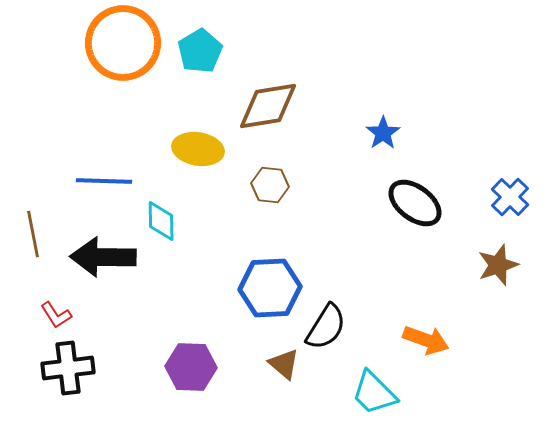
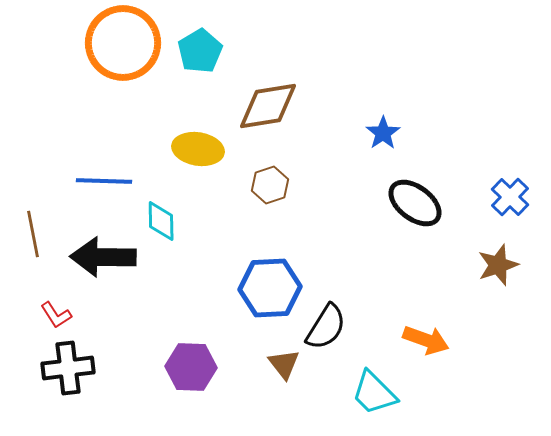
brown hexagon: rotated 24 degrees counterclockwise
brown triangle: rotated 12 degrees clockwise
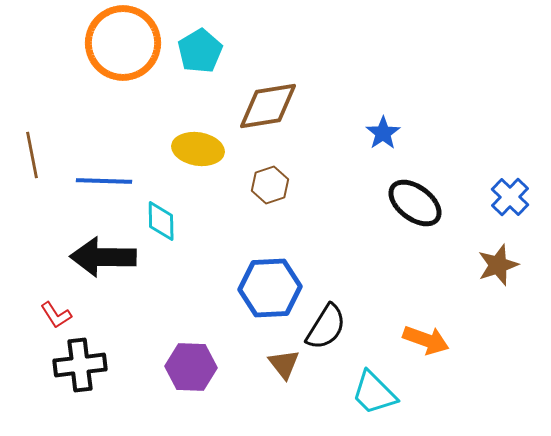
brown line: moved 1 px left, 79 px up
black cross: moved 12 px right, 3 px up
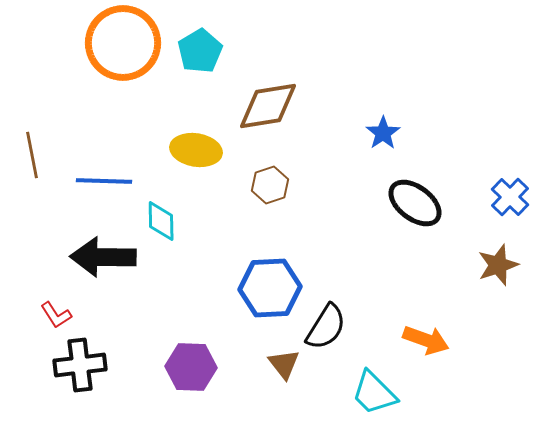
yellow ellipse: moved 2 px left, 1 px down
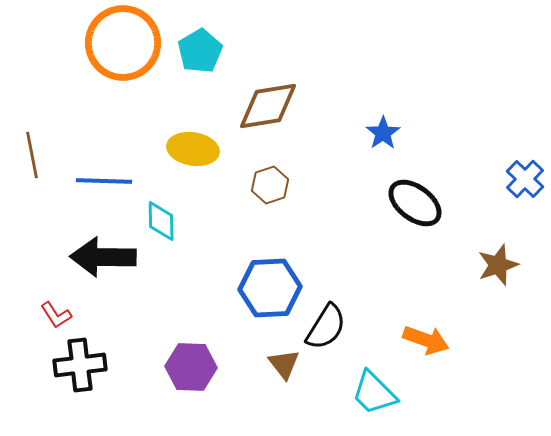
yellow ellipse: moved 3 px left, 1 px up
blue cross: moved 15 px right, 18 px up
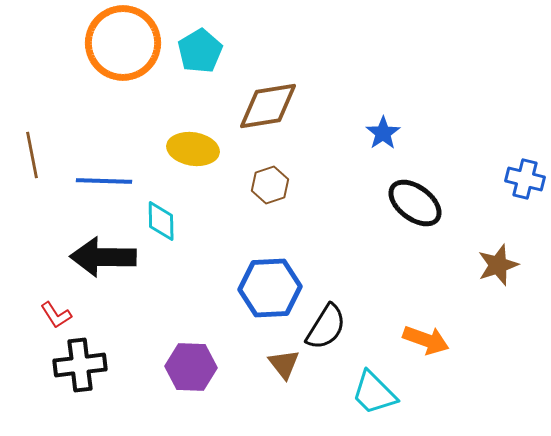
blue cross: rotated 30 degrees counterclockwise
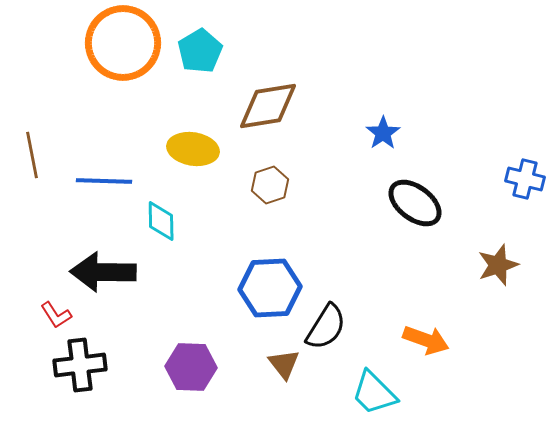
black arrow: moved 15 px down
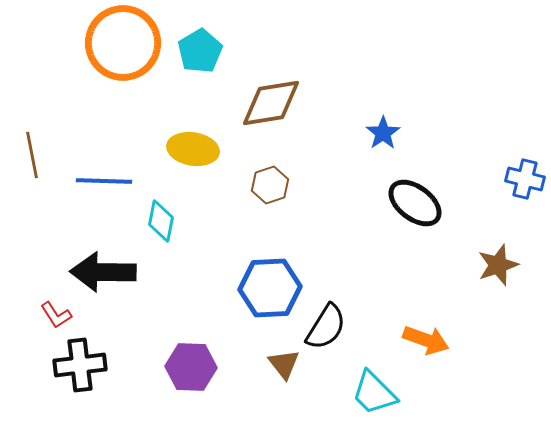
brown diamond: moved 3 px right, 3 px up
cyan diamond: rotated 12 degrees clockwise
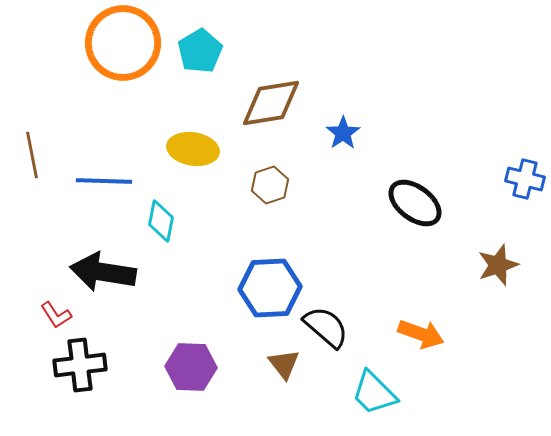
blue star: moved 40 px left
black arrow: rotated 8 degrees clockwise
black semicircle: rotated 81 degrees counterclockwise
orange arrow: moved 5 px left, 6 px up
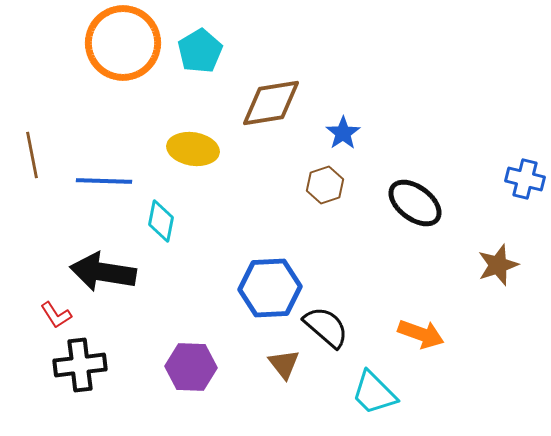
brown hexagon: moved 55 px right
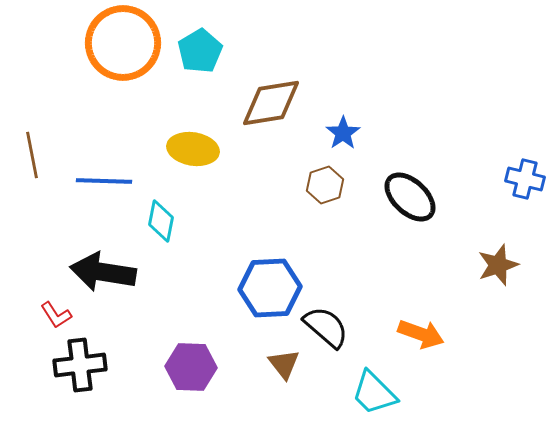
black ellipse: moved 5 px left, 6 px up; rotated 6 degrees clockwise
